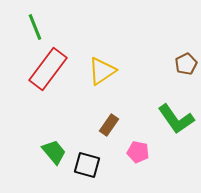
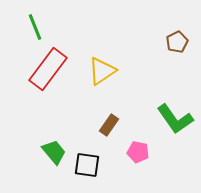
brown pentagon: moved 9 px left, 22 px up
green L-shape: moved 1 px left
black square: rotated 8 degrees counterclockwise
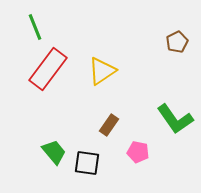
black square: moved 2 px up
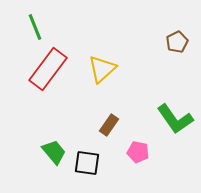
yellow triangle: moved 2 px up; rotated 8 degrees counterclockwise
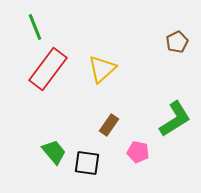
green L-shape: rotated 87 degrees counterclockwise
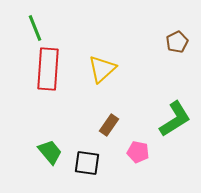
green line: moved 1 px down
red rectangle: rotated 33 degrees counterclockwise
green trapezoid: moved 4 px left
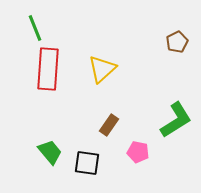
green L-shape: moved 1 px right, 1 px down
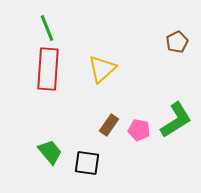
green line: moved 12 px right
pink pentagon: moved 1 px right, 22 px up
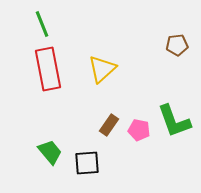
green line: moved 5 px left, 4 px up
brown pentagon: moved 3 px down; rotated 20 degrees clockwise
red rectangle: rotated 15 degrees counterclockwise
green L-shape: moved 2 px left, 1 px down; rotated 102 degrees clockwise
black square: rotated 12 degrees counterclockwise
